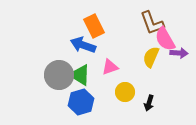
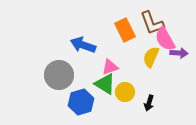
orange rectangle: moved 31 px right, 4 px down
green triangle: moved 25 px right, 9 px down
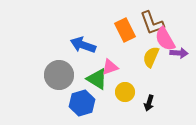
green triangle: moved 8 px left, 5 px up
blue hexagon: moved 1 px right, 1 px down
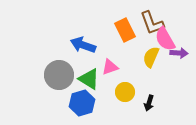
green triangle: moved 8 px left
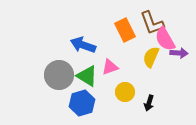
green triangle: moved 2 px left, 3 px up
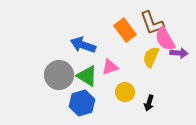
orange rectangle: rotated 10 degrees counterclockwise
